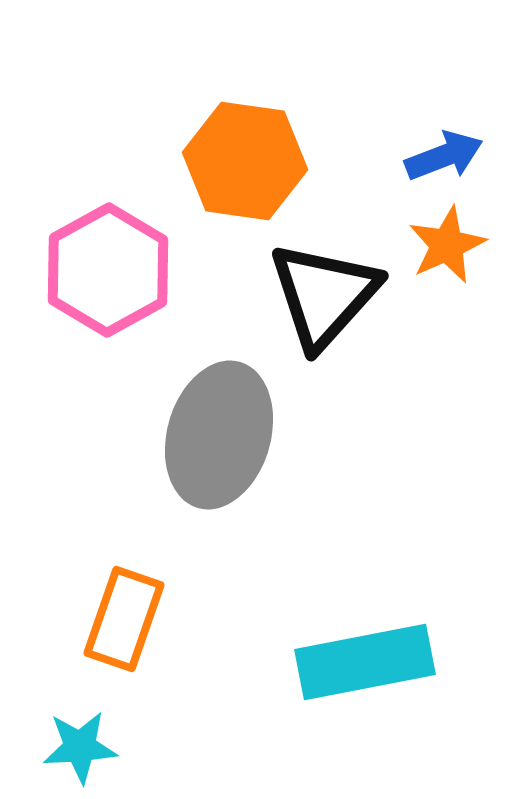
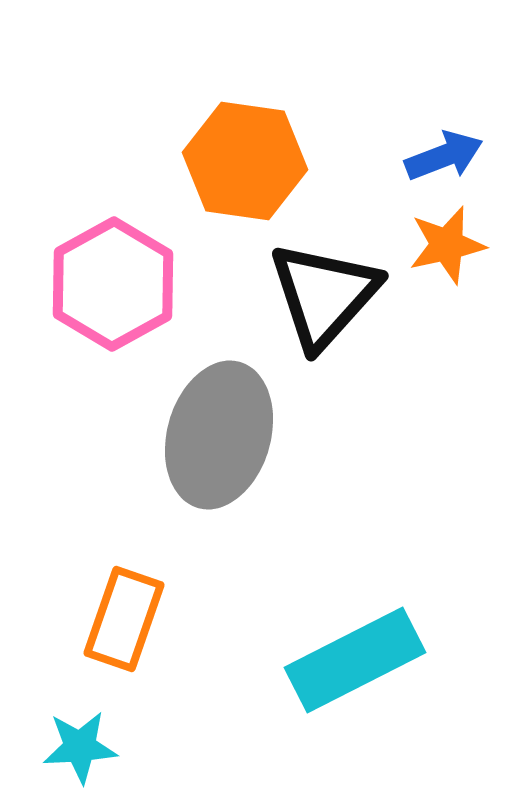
orange star: rotated 12 degrees clockwise
pink hexagon: moved 5 px right, 14 px down
cyan rectangle: moved 10 px left, 2 px up; rotated 16 degrees counterclockwise
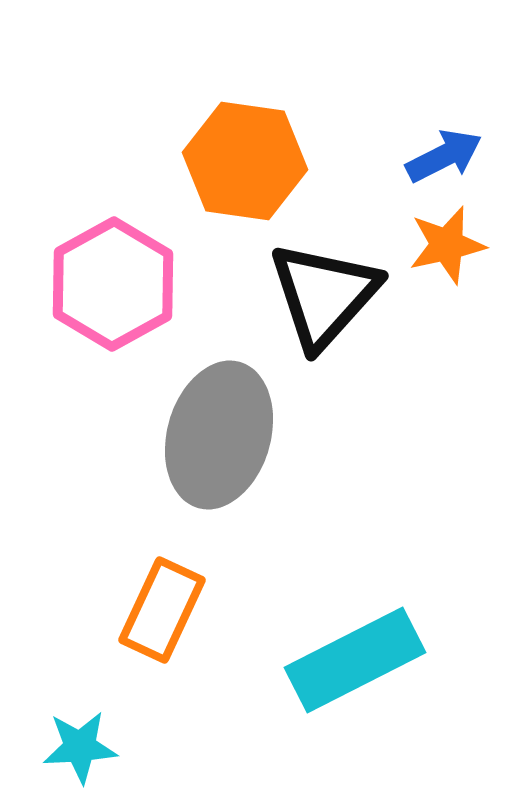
blue arrow: rotated 6 degrees counterclockwise
orange rectangle: moved 38 px right, 9 px up; rotated 6 degrees clockwise
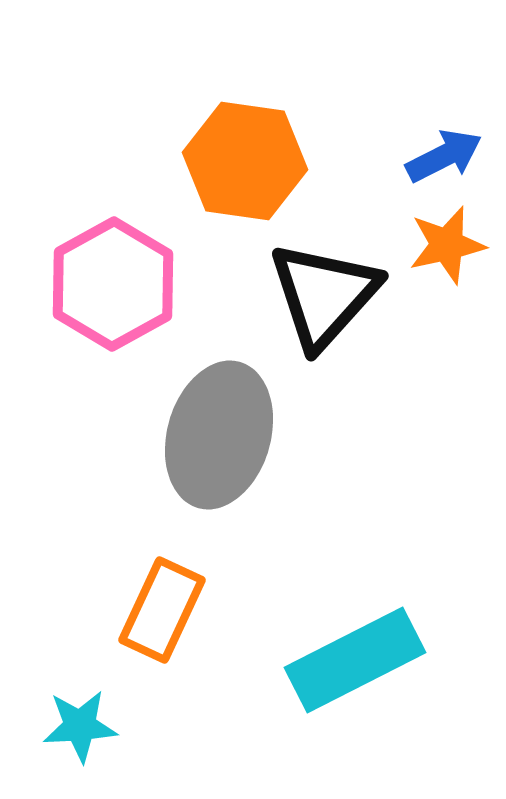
cyan star: moved 21 px up
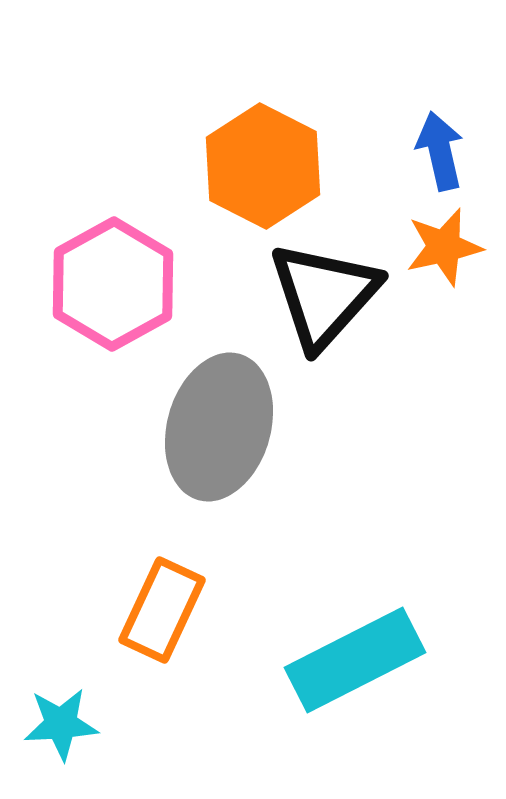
blue arrow: moved 4 px left, 5 px up; rotated 76 degrees counterclockwise
orange hexagon: moved 18 px right, 5 px down; rotated 19 degrees clockwise
orange star: moved 3 px left, 2 px down
gray ellipse: moved 8 px up
cyan star: moved 19 px left, 2 px up
